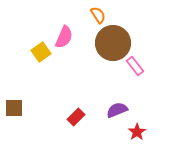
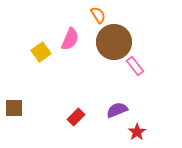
pink semicircle: moved 6 px right, 2 px down
brown circle: moved 1 px right, 1 px up
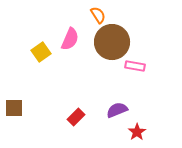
brown circle: moved 2 px left
pink rectangle: rotated 42 degrees counterclockwise
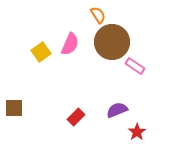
pink semicircle: moved 5 px down
pink rectangle: rotated 24 degrees clockwise
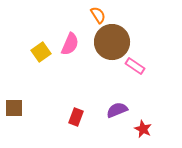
red rectangle: rotated 24 degrees counterclockwise
red star: moved 6 px right, 3 px up; rotated 12 degrees counterclockwise
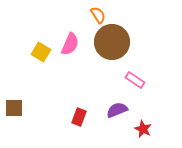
yellow square: rotated 24 degrees counterclockwise
pink rectangle: moved 14 px down
red rectangle: moved 3 px right
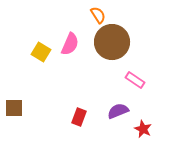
purple semicircle: moved 1 px right, 1 px down
